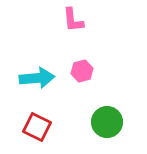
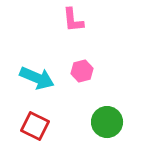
cyan arrow: rotated 28 degrees clockwise
red square: moved 2 px left, 1 px up
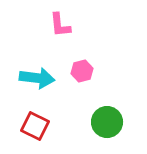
pink L-shape: moved 13 px left, 5 px down
cyan arrow: rotated 16 degrees counterclockwise
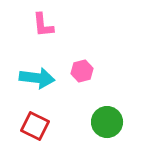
pink L-shape: moved 17 px left
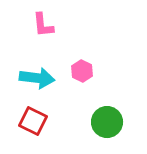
pink hexagon: rotated 20 degrees counterclockwise
red square: moved 2 px left, 5 px up
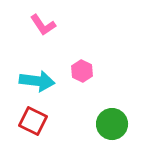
pink L-shape: rotated 28 degrees counterclockwise
cyan arrow: moved 3 px down
green circle: moved 5 px right, 2 px down
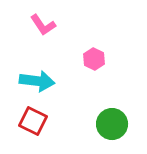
pink hexagon: moved 12 px right, 12 px up
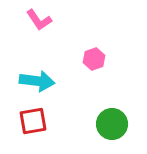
pink L-shape: moved 4 px left, 5 px up
pink hexagon: rotated 15 degrees clockwise
red square: rotated 36 degrees counterclockwise
